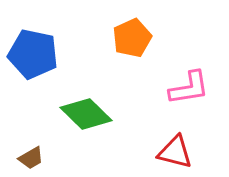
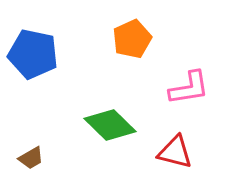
orange pentagon: moved 1 px down
green diamond: moved 24 px right, 11 px down
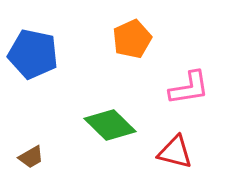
brown trapezoid: moved 1 px up
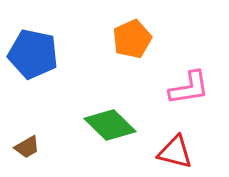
brown trapezoid: moved 4 px left, 10 px up
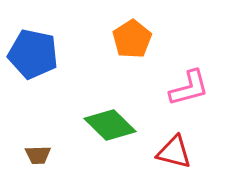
orange pentagon: rotated 9 degrees counterclockwise
pink L-shape: rotated 6 degrees counterclockwise
brown trapezoid: moved 11 px right, 8 px down; rotated 28 degrees clockwise
red triangle: moved 1 px left
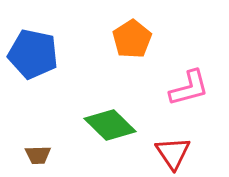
red triangle: moved 1 px left, 1 px down; rotated 42 degrees clockwise
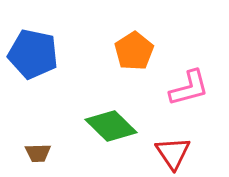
orange pentagon: moved 2 px right, 12 px down
green diamond: moved 1 px right, 1 px down
brown trapezoid: moved 2 px up
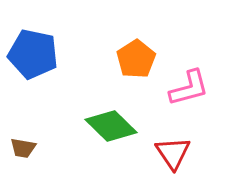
orange pentagon: moved 2 px right, 8 px down
brown trapezoid: moved 15 px left, 5 px up; rotated 12 degrees clockwise
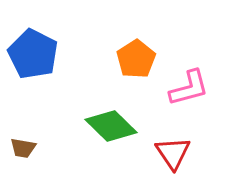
blue pentagon: rotated 15 degrees clockwise
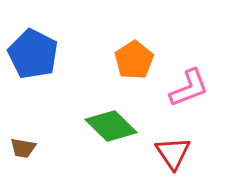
orange pentagon: moved 2 px left, 1 px down
pink L-shape: rotated 6 degrees counterclockwise
